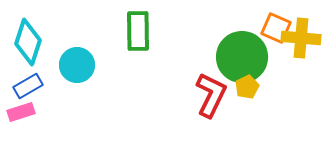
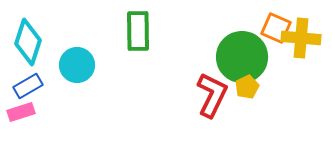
red L-shape: moved 1 px right
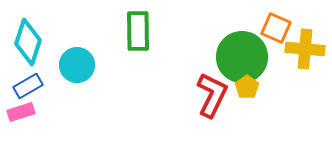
yellow cross: moved 4 px right, 11 px down
yellow pentagon: rotated 10 degrees counterclockwise
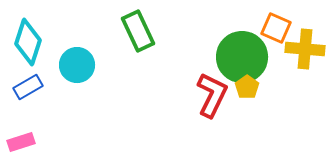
green rectangle: rotated 24 degrees counterclockwise
blue rectangle: moved 1 px down
pink rectangle: moved 30 px down
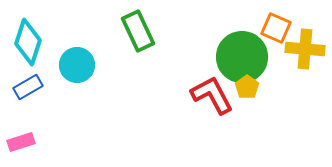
red L-shape: rotated 54 degrees counterclockwise
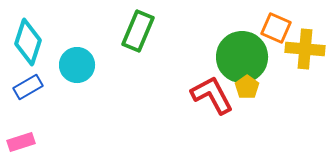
green rectangle: rotated 48 degrees clockwise
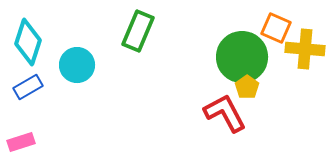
red L-shape: moved 13 px right, 18 px down
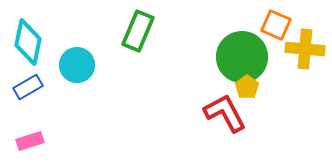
orange square: moved 3 px up
cyan diamond: rotated 6 degrees counterclockwise
pink rectangle: moved 9 px right, 1 px up
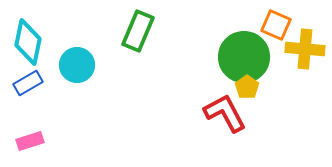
green circle: moved 2 px right
blue rectangle: moved 4 px up
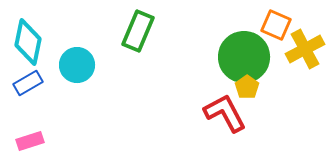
yellow cross: rotated 33 degrees counterclockwise
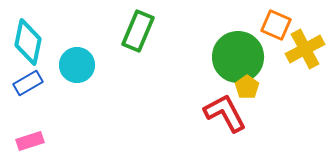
green circle: moved 6 px left
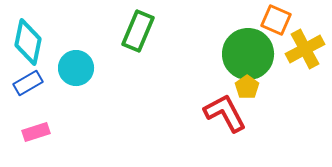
orange square: moved 5 px up
green circle: moved 10 px right, 3 px up
cyan circle: moved 1 px left, 3 px down
pink rectangle: moved 6 px right, 9 px up
